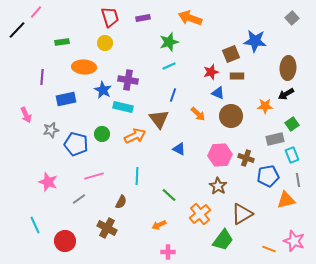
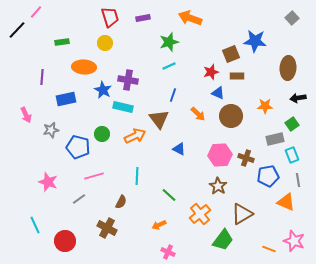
black arrow at (286, 94): moved 12 px right, 4 px down; rotated 21 degrees clockwise
blue pentagon at (76, 144): moved 2 px right, 3 px down
orange triangle at (286, 200): moved 2 px down; rotated 36 degrees clockwise
pink cross at (168, 252): rotated 24 degrees clockwise
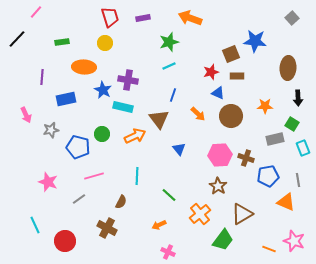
black line at (17, 30): moved 9 px down
black arrow at (298, 98): rotated 84 degrees counterclockwise
green square at (292, 124): rotated 24 degrees counterclockwise
blue triangle at (179, 149): rotated 24 degrees clockwise
cyan rectangle at (292, 155): moved 11 px right, 7 px up
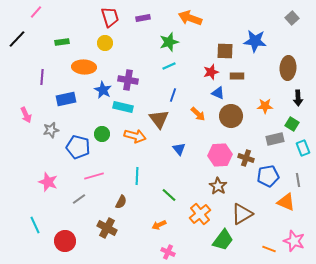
brown square at (231, 54): moved 6 px left, 3 px up; rotated 24 degrees clockwise
orange arrow at (135, 136): rotated 40 degrees clockwise
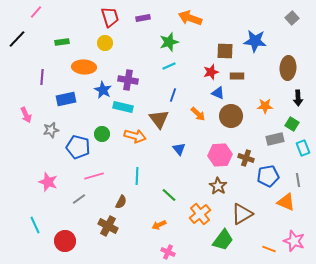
brown cross at (107, 228): moved 1 px right, 2 px up
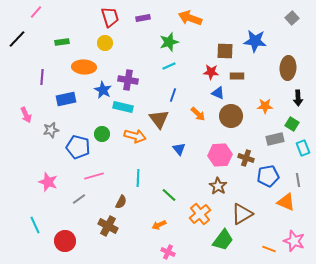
red star at (211, 72): rotated 21 degrees clockwise
cyan line at (137, 176): moved 1 px right, 2 px down
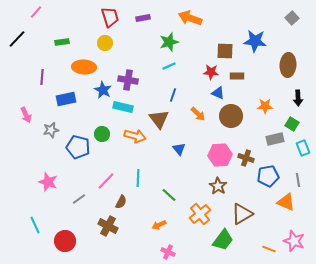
brown ellipse at (288, 68): moved 3 px up
pink line at (94, 176): moved 12 px right, 5 px down; rotated 30 degrees counterclockwise
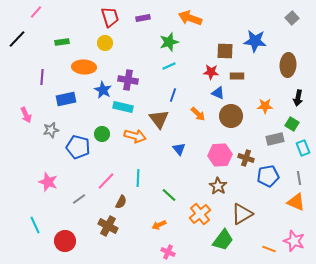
black arrow at (298, 98): rotated 14 degrees clockwise
gray line at (298, 180): moved 1 px right, 2 px up
orange triangle at (286, 202): moved 10 px right
